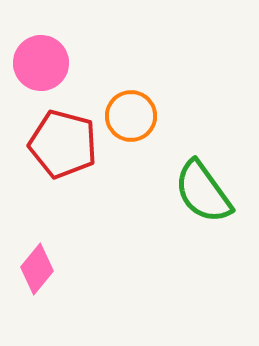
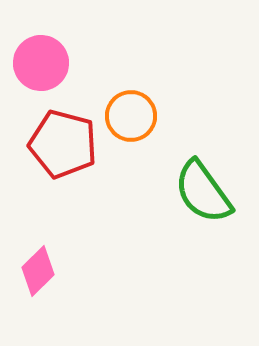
pink diamond: moved 1 px right, 2 px down; rotated 6 degrees clockwise
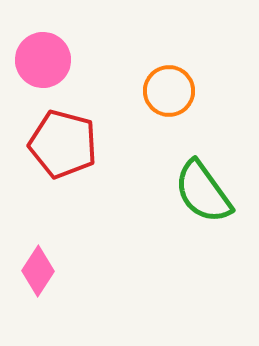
pink circle: moved 2 px right, 3 px up
orange circle: moved 38 px right, 25 px up
pink diamond: rotated 12 degrees counterclockwise
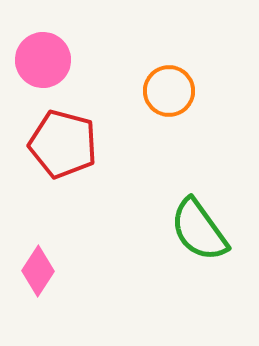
green semicircle: moved 4 px left, 38 px down
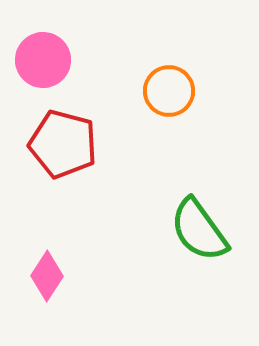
pink diamond: moved 9 px right, 5 px down
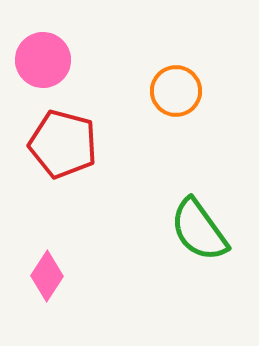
orange circle: moved 7 px right
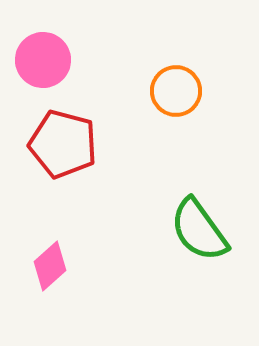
pink diamond: moved 3 px right, 10 px up; rotated 15 degrees clockwise
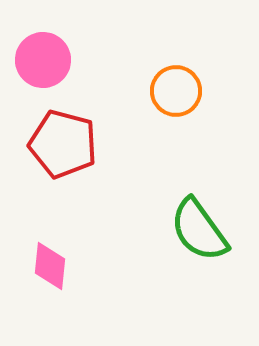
pink diamond: rotated 42 degrees counterclockwise
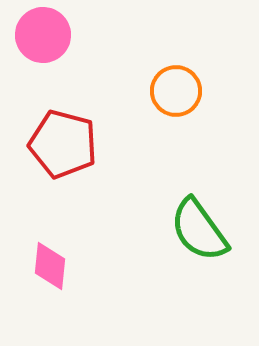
pink circle: moved 25 px up
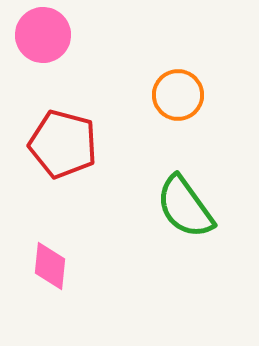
orange circle: moved 2 px right, 4 px down
green semicircle: moved 14 px left, 23 px up
